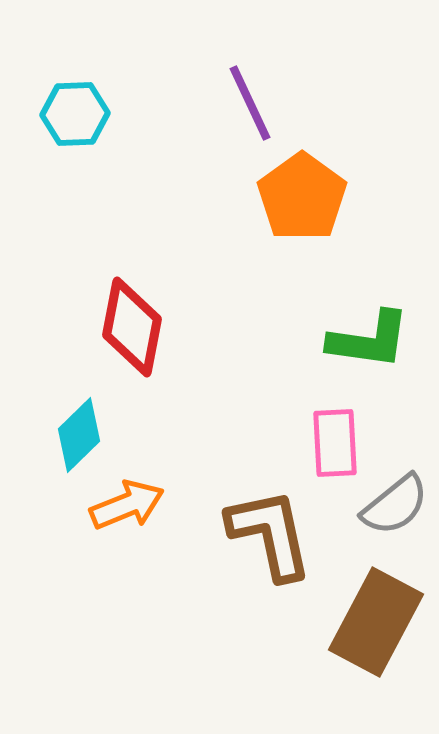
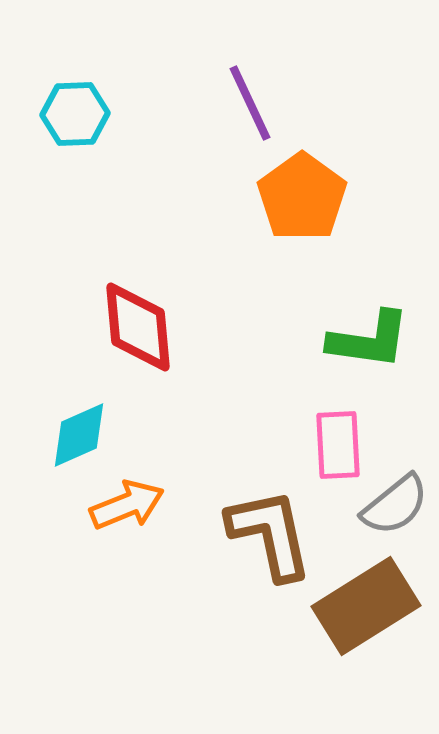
red diamond: moved 6 px right; rotated 16 degrees counterclockwise
cyan diamond: rotated 20 degrees clockwise
pink rectangle: moved 3 px right, 2 px down
brown rectangle: moved 10 px left, 16 px up; rotated 30 degrees clockwise
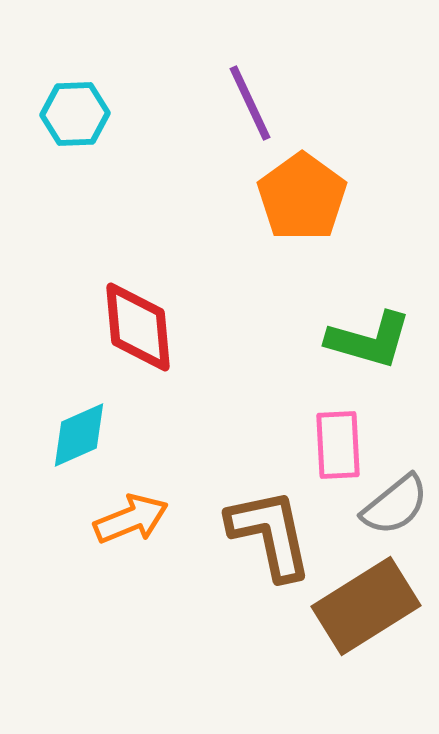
green L-shape: rotated 8 degrees clockwise
orange arrow: moved 4 px right, 14 px down
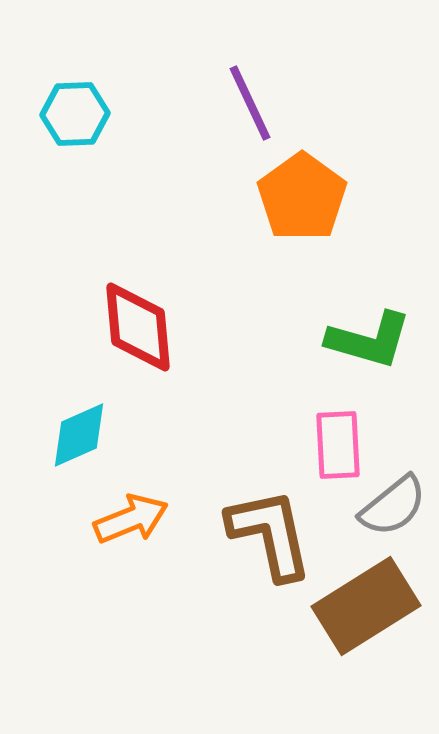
gray semicircle: moved 2 px left, 1 px down
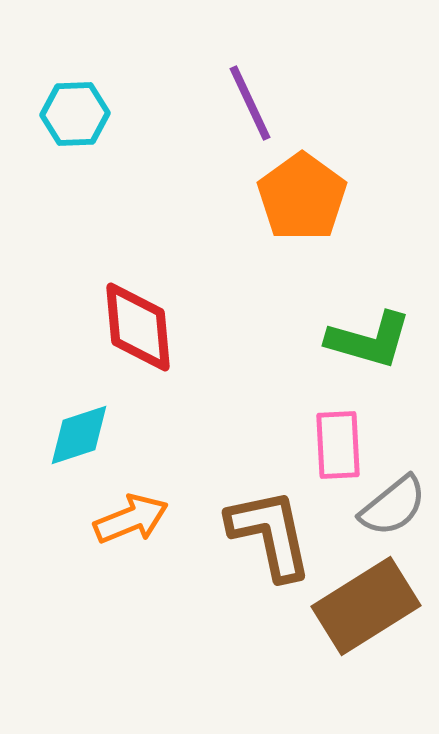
cyan diamond: rotated 6 degrees clockwise
